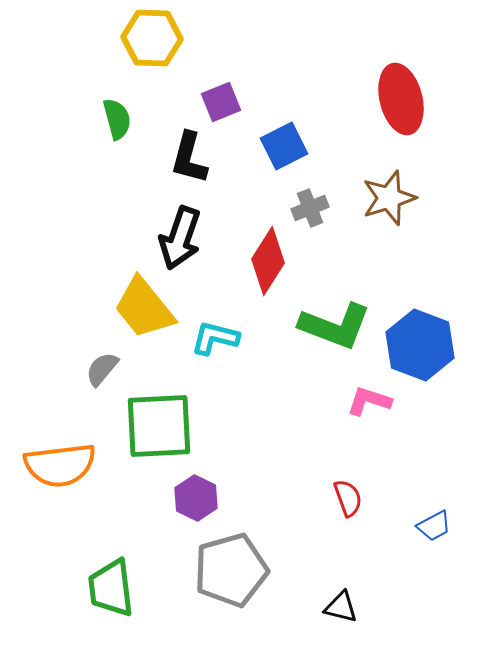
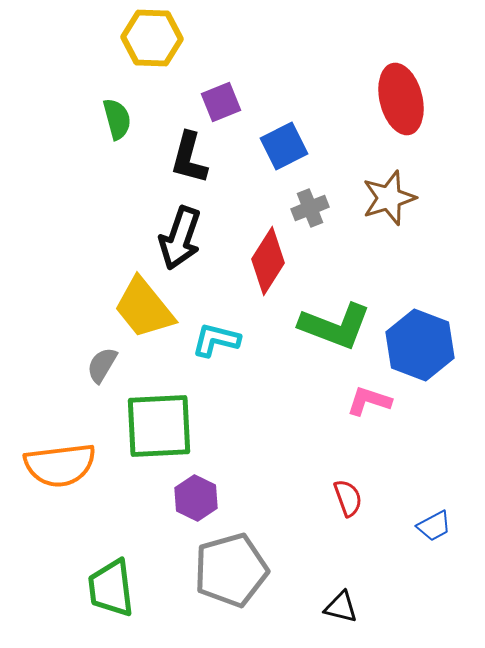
cyan L-shape: moved 1 px right, 2 px down
gray semicircle: moved 4 px up; rotated 9 degrees counterclockwise
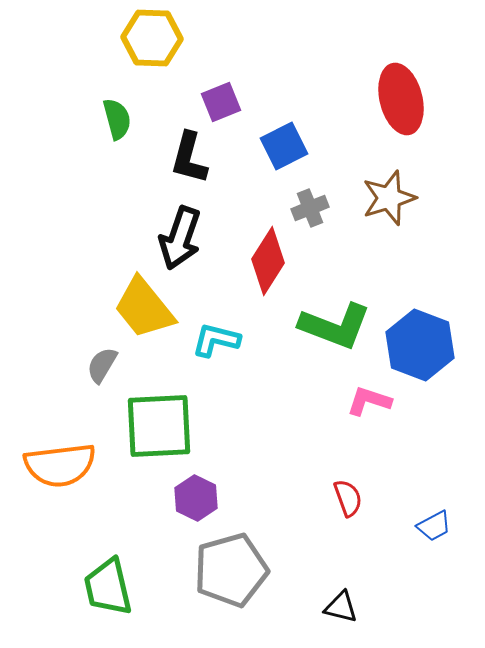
green trapezoid: moved 3 px left, 1 px up; rotated 6 degrees counterclockwise
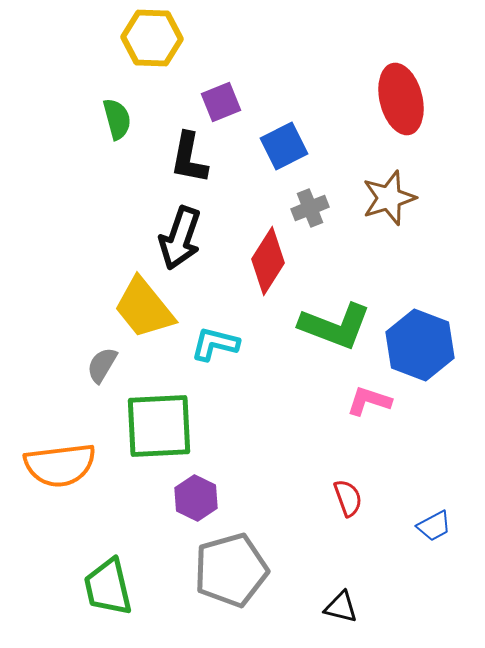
black L-shape: rotated 4 degrees counterclockwise
cyan L-shape: moved 1 px left, 4 px down
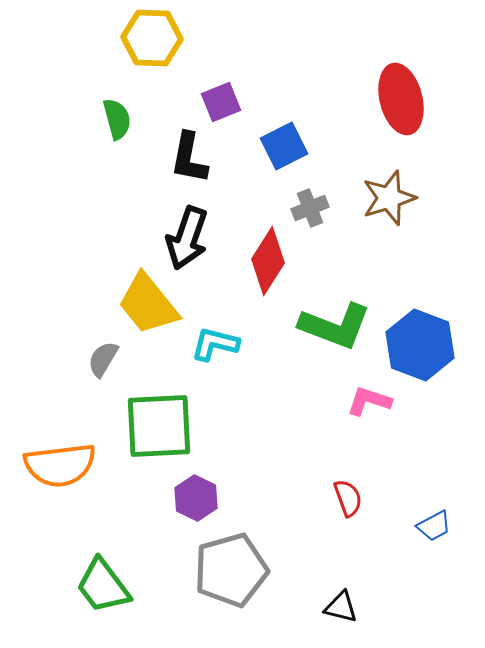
black arrow: moved 7 px right
yellow trapezoid: moved 4 px right, 4 px up
gray semicircle: moved 1 px right, 6 px up
green trapezoid: moved 5 px left, 1 px up; rotated 24 degrees counterclockwise
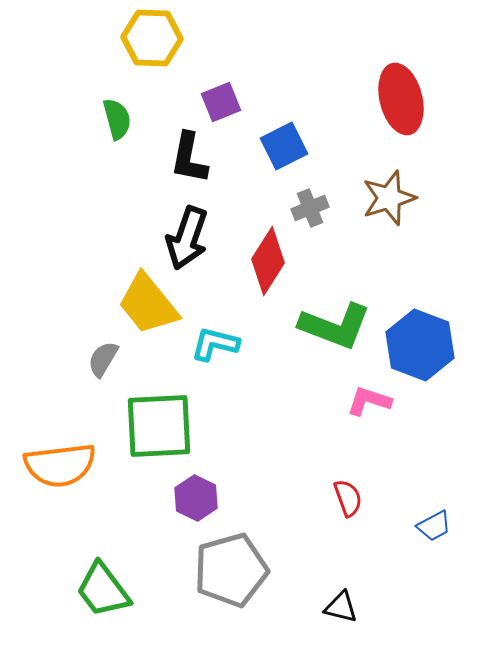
green trapezoid: moved 4 px down
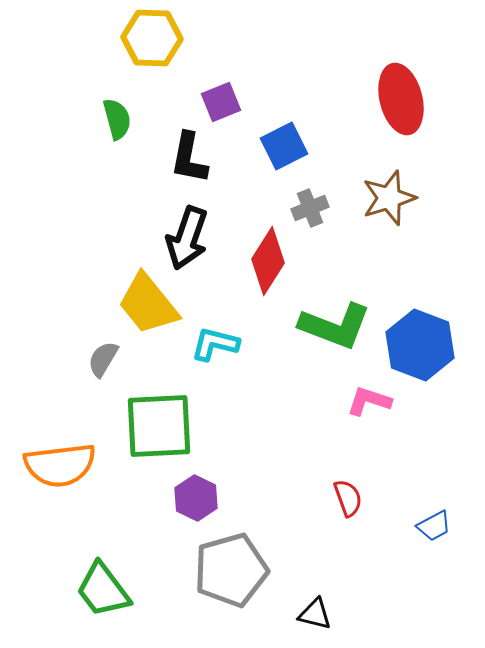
black triangle: moved 26 px left, 7 px down
